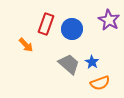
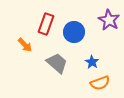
blue circle: moved 2 px right, 3 px down
orange arrow: moved 1 px left
gray trapezoid: moved 12 px left, 1 px up
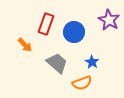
orange semicircle: moved 18 px left
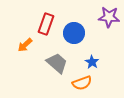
purple star: moved 3 px up; rotated 25 degrees counterclockwise
blue circle: moved 1 px down
orange arrow: rotated 91 degrees clockwise
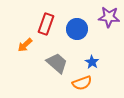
blue circle: moved 3 px right, 4 px up
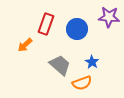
gray trapezoid: moved 3 px right, 2 px down
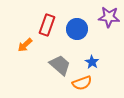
red rectangle: moved 1 px right, 1 px down
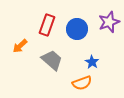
purple star: moved 5 px down; rotated 25 degrees counterclockwise
orange arrow: moved 5 px left, 1 px down
gray trapezoid: moved 8 px left, 5 px up
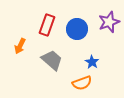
orange arrow: rotated 21 degrees counterclockwise
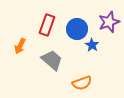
blue star: moved 17 px up
